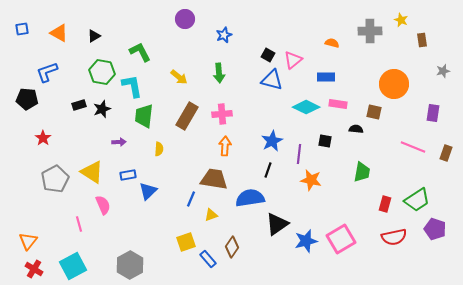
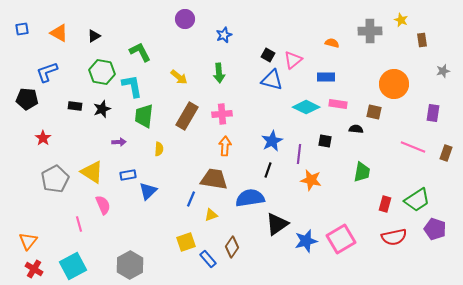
black rectangle at (79, 105): moved 4 px left, 1 px down; rotated 24 degrees clockwise
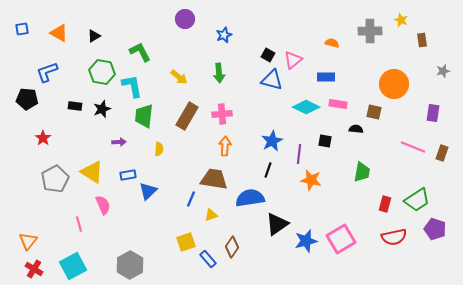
brown rectangle at (446, 153): moved 4 px left
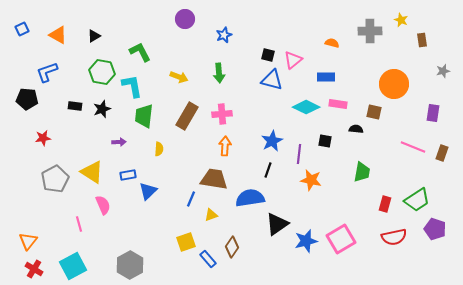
blue square at (22, 29): rotated 16 degrees counterclockwise
orange triangle at (59, 33): moved 1 px left, 2 px down
black square at (268, 55): rotated 16 degrees counterclockwise
yellow arrow at (179, 77): rotated 18 degrees counterclockwise
red star at (43, 138): rotated 28 degrees clockwise
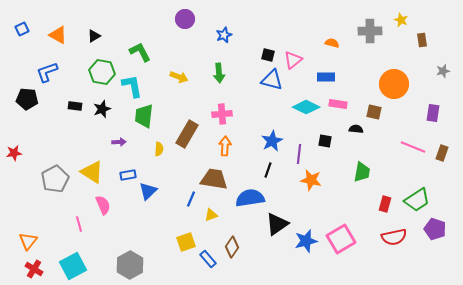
brown rectangle at (187, 116): moved 18 px down
red star at (43, 138): moved 29 px left, 15 px down
